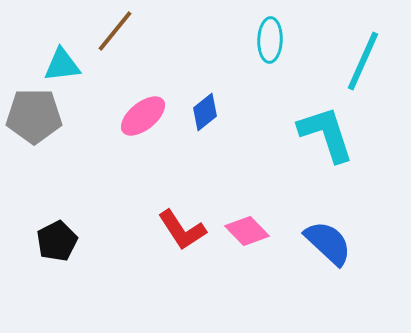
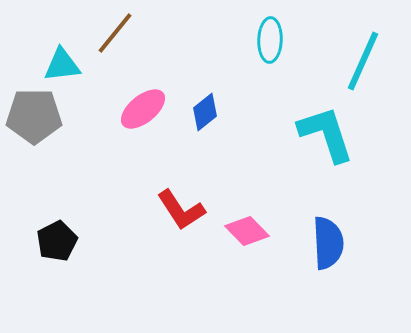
brown line: moved 2 px down
pink ellipse: moved 7 px up
red L-shape: moved 1 px left, 20 px up
blue semicircle: rotated 44 degrees clockwise
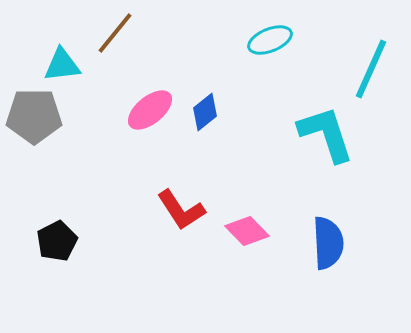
cyan ellipse: rotated 66 degrees clockwise
cyan line: moved 8 px right, 8 px down
pink ellipse: moved 7 px right, 1 px down
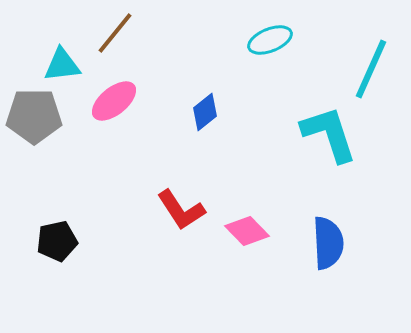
pink ellipse: moved 36 px left, 9 px up
cyan L-shape: moved 3 px right
black pentagon: rotated 15 degrees clockwise
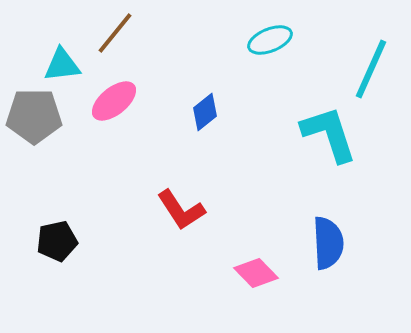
pink diamond: moved 9 px right, 42 px down
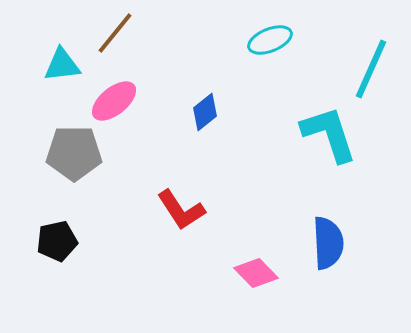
gray pentagon: moved 40 px right, 37 px down
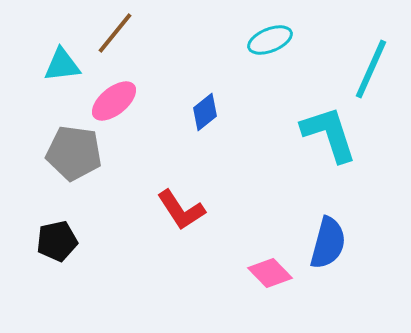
gray pentagon: rotated 8 degrees clockwise
blue semicircle: rotated 18 degrees clockwise
pink diamond: moved 14 px right
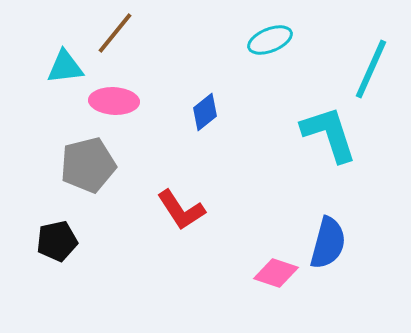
cyan triangle: moved 3 px right, 2 px down
pink ellipse: rotated 42 degrees clockwise
gray pentagon: moved 14 px right, 12 px down; rotated 22 degrees counterclockwise
pink diamond: moved 6 px right; rotated 27 degrees counterclockwise
